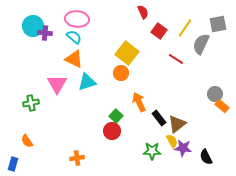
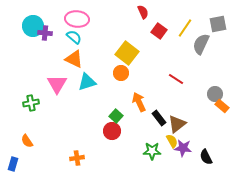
red line: moved 20 px down
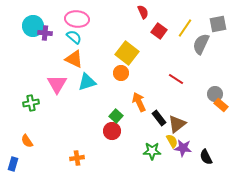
orange rectangle: moved 1 px left, 1 px up
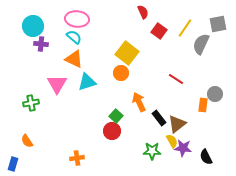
purple cross: moved 4 px left, 11 px down
orange rectangle: moved 18 px left; rotated 56 degrees clockwise
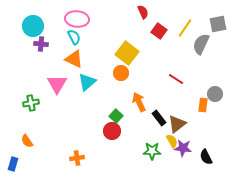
cyan semicircle: rotated 21 degrees clockwise
cyan triangle: rotated 24 degrees counterclockwise
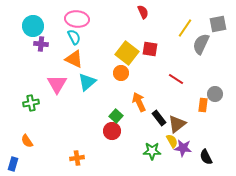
red square: moved 9 px left, 18 px down; rotated 28 degrees counterclockwise
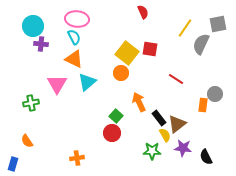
red circle: moved 2 px down
yellow semicircle: moved 7 px left, 6 px up
